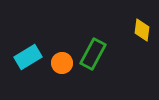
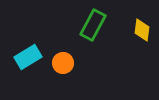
green rectangle: moved 29 px up
orange circle: moved 1 px right
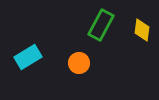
green rectangle: moved 8 px right
orange circle: moved 16 px right
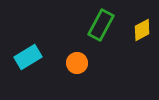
yellow diamond: rotated 55 degrees clockwise
orange circle: moved 2 px left
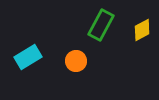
orange circle: moved 1 px left, 2 px up
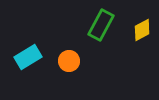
orange circle: moved 7 px left
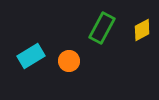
green rectangle: moved 1 px right, 3 px down
cyan rectangle: moved 3 px right, 1 px up
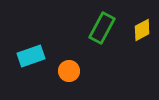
cyan rectangle: rotated 12 degrees clockwise
orange circle: moved 10 px down
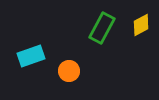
yellow diamond: moved 1 px left, 5 px up
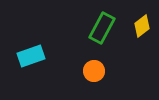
yellow diamond: moved 1 px right, 1 px down; rotated 10 degrees counterclockwise
orange circle: moved 25 px right
